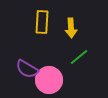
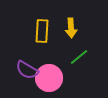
yellow rectangle: moved 9 px down
purple semicircle: moved 1 px down
pink circle: moved 2 px up
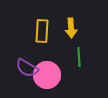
green line: rotated 54 degrees counterclockwise
purple semicircle: moved 2 px up
pink circle: moved 2 px left, 3 px up
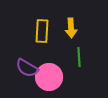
pink circle: moved 2 px right, 2 px down
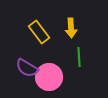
yellow rectangle: moved 3 px left, 1 px down; rotated 40 degrees counterclockwise
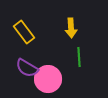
yellow rectangle: moved 15 px left
pink circle: moved 1 px left, 2 px down
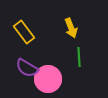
yellow arrow: rotated 18 degrees counterclockwise
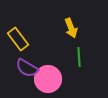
yellow rectangle: moved 6 px left, 7 px down
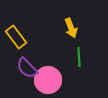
yellow rectangle: moved 2 px left, 2 px up
purple semicircle: rotated 15 degrees clockwise
pink circle: moved 1 px down
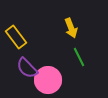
green line: rotated 24 degrees counterclockwise
